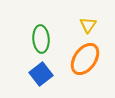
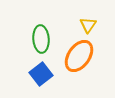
orange ellipse: moved 6 px left, 3 px up
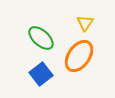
yellow triangle: moved 3 px left, 2 px up
green ellipse: moved 1 px up; rotated 44 degrees counterclockwise
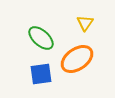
orange ellipse: moved 2 px left, 3 px down; rotated 20 degrees clockwise
blue square: rotated 30 degrees clockwise
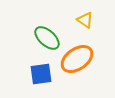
yellow triangle: moved 3 px up; rotated 30 degrees counterclockwise
green ellipse: moved 6 px right
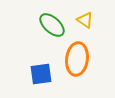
green ellipse: moved 5 px right, 13 px up
orange ellipse: rotated 48 degrees counterclockwise
